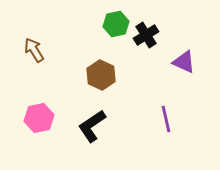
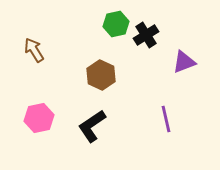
purple triangle: rotated 45 degrees counterclockwise
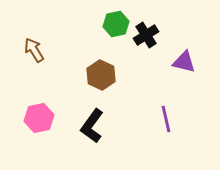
purple triangle: rotated 35 degrees clockwise
black L-shape: rotated 20 degrees counterclockwise
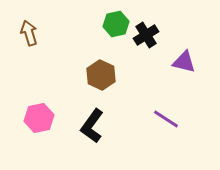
brown arrow: moved 5 px left, 17 px up; rotated 15 degrees clockwise
purple line: rotated 44 degrees counterclockwise
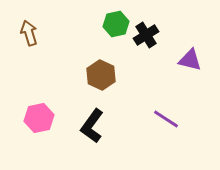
purple triangle: moved 6 px right, 2 px up
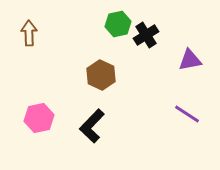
green hexagon: moved 2 px right
brown arrow: rotated 15 degrees clockwise
purple triangle: rotated 25 degrees counterclockwise
purple line: moved 21 px right, 5 px up
black L-shape: rotated 8 degrees clockwise
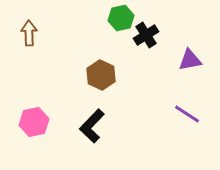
green hexagon: moved 3 px right, 6 px up
pink hexagon: moved 5 px left, 4 px down
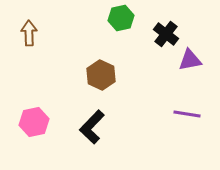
black cross: moved 20 px right, 1 px up; rotated 20 degrees counterclockwise
purple line: rotated 24 degrees counterclockwise
black L-shape: moved 1 px down
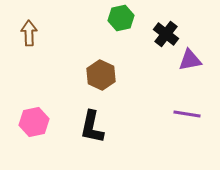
black L-shape: rotated 32 degrees counterclockwise
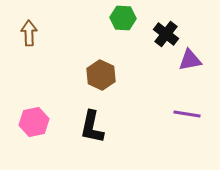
green hexagon: moved 2 px right; rotated 15 degrees clockwise
